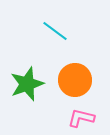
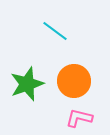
orange circle: moved 1 px left, 1 px down
pink L-shape: moved 2 px left
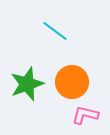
orange circle: moved 2 px left, 1 px down
pink L-shape: moved 6 px right, 3 px up
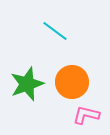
pink L-shape: moved 1 px right
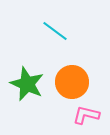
green star: rotated 28 degrees counterclockwise
